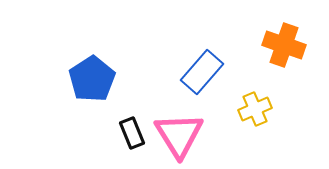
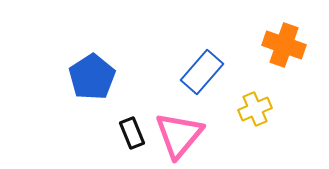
blue pentagon: moved 2 px up
pink triangle: rotated 12 degrees clockwise
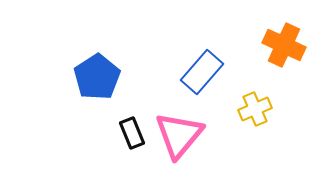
orange cross: rotated 6 degrees clockwise
blue pentagon: moved 5 px right
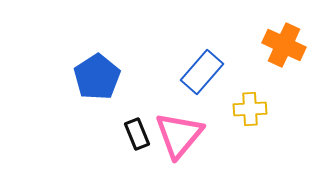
yellow cross: moved 5 px left; rotated 20 degrees clockwise
black rectangle: moved 5 px right, 1 px down
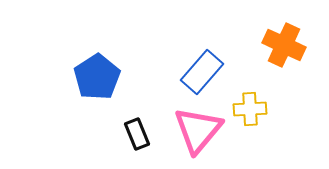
pink triangle: moved 19 px right, 5 px up
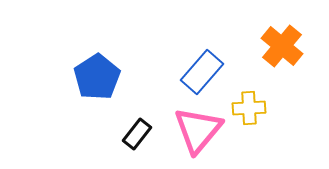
orange cross: moved 2 px left, 1 px down; rotated 15 degrees clockwise
yellow cross: moved 1 px left, 1 px up
black rectangle: rotated 60 degrees clockwise
